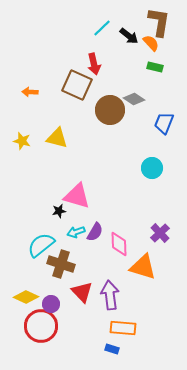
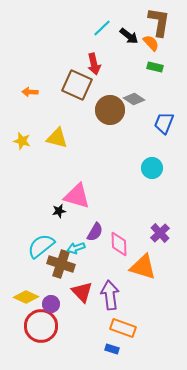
cyan arrow: moved 16 px down
cyan semicircle: moved 1 px down
orange rectangle: rotated 15 degrees clockwise
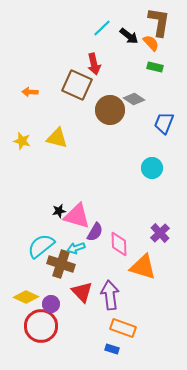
pink triangle: moved 20 px down
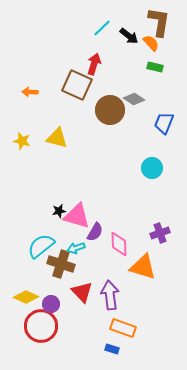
red arrow: rotated 150 degrees counterclockwise
purple cross: rotated 24 degrees clockwise
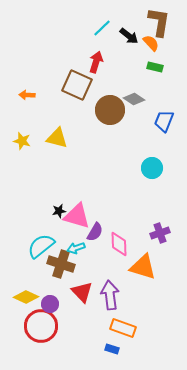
red arrow: moved 2 px right, 2 px up
orange arrow: moved 3 px left, 3 px down
blue trapezoid: moved 2 px up
purple circle: moved 1 px left
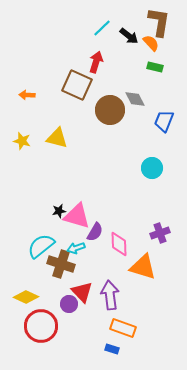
gray diamond: moved 1 px right; rotated 30 degrees clockwise
purple circle: moved 19 px right
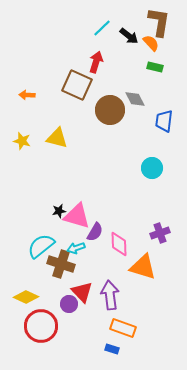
blue trapezoid: rotated 15 degrees counterclockwise
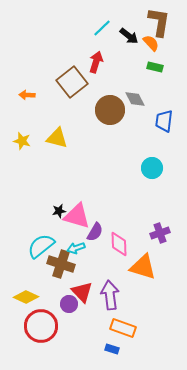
brown square: moved 5 px left, 3 px up; rotated 28 degrees clockwise
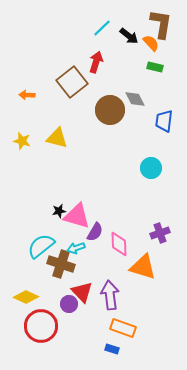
brown L-shape: moved 2 px right, 2 px down
cyan circle: moved 1 px left
